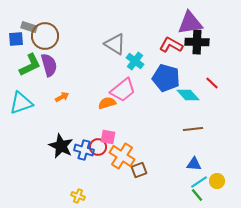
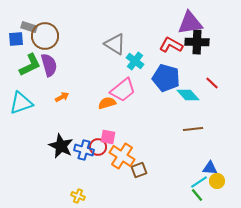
blue triangle: moved 16 px right, 4 px down
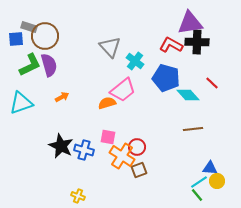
gray triangle: moved 5 px left, 3 px down; rotated 15 degrees clockwise
red circle: moved 39 px right
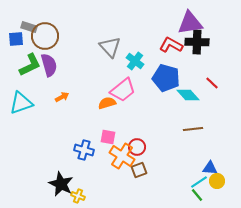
black star: moved 38 px down
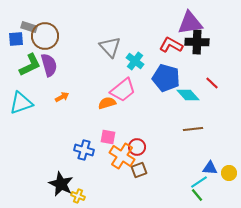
yellow circle: moved 12 px right, 8 px up
